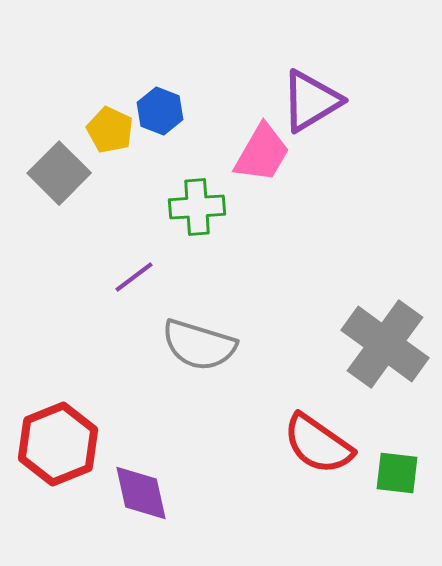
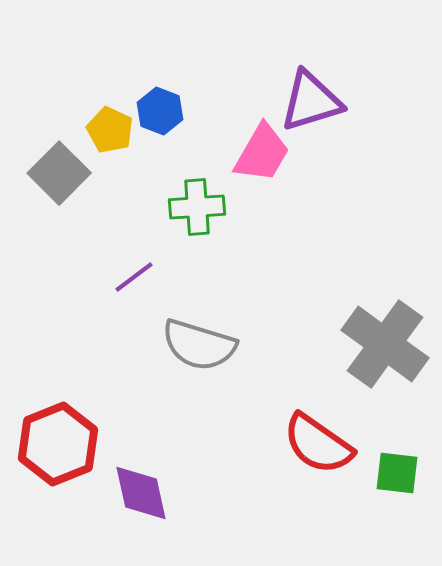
purple triangle: rotated 14 degrees clockwise
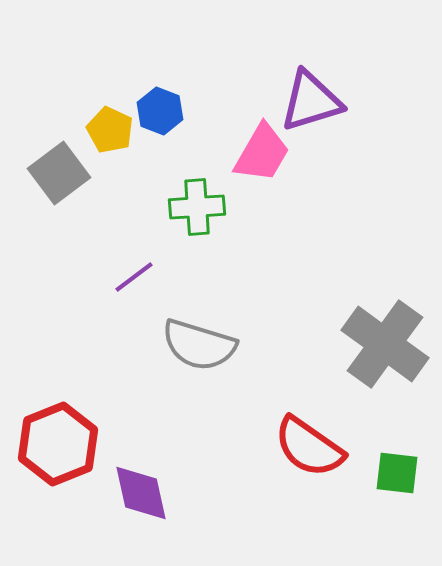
gray square: rotated 8 degrees clockwise
red semicircle: moved 9 px left, 3 px down
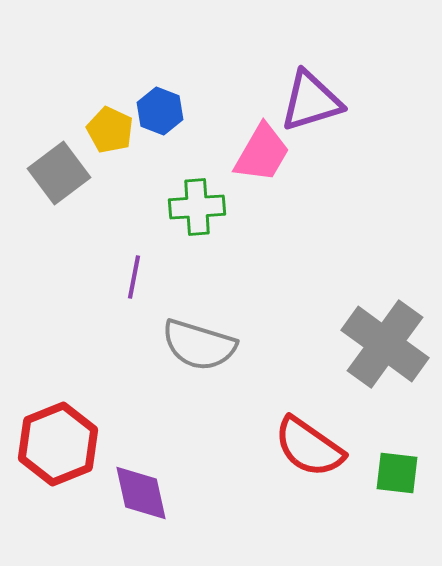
purple line: rotated 42 degrees counterclockwise
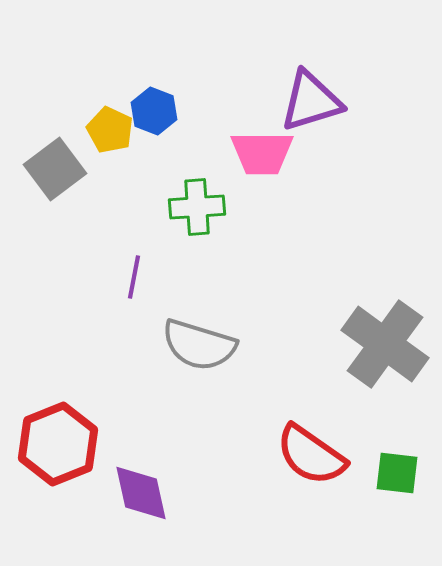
blue hexagon: moved 6 px left
pink trapezoid: rotated 60 degrees clockwise
gray square: moved 4 px left, 4 px up
red semicircle: moved 2 px right, 8 px down
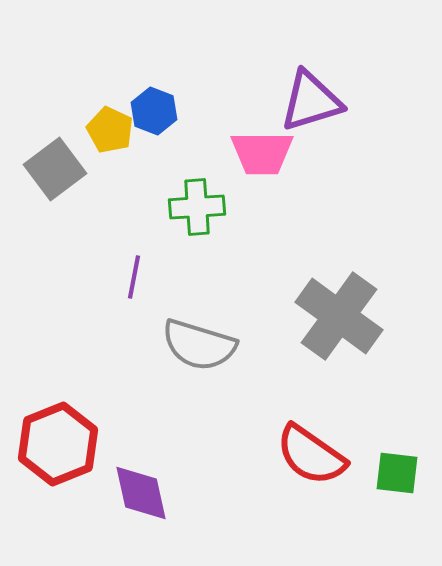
gray cross: moved 46 px left, 28 px up
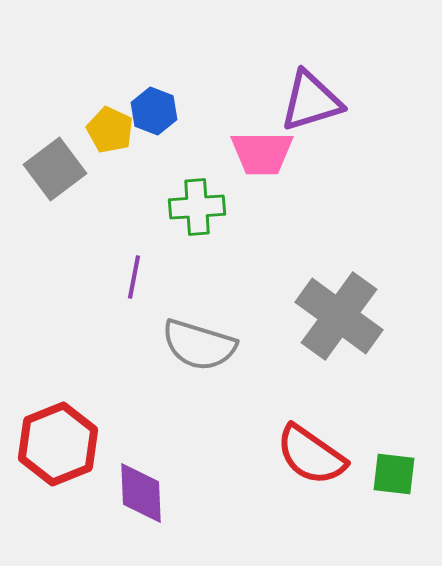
green square: moved 3 px left, 1 px down
purple diamond: rotated 10 degrees clockwise
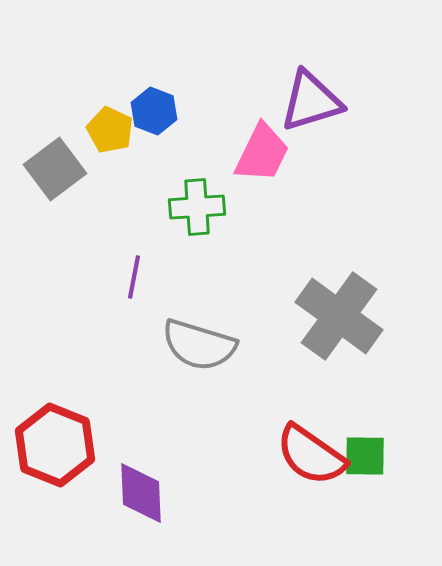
pink trapezoid: rotated 64 degrees counterclockwise
red hexagon: moved 3 px left, 1 px down; rotated 16 degrees counterclockwise
green square: moved 29 px left, 18 px up; rotated 6 degrees counterclockwise
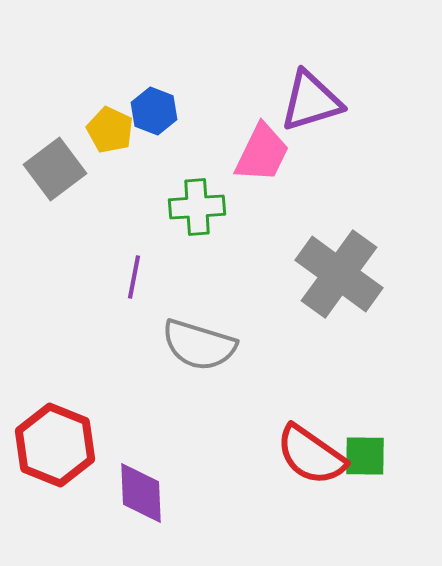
gray cross: moved 42 px up
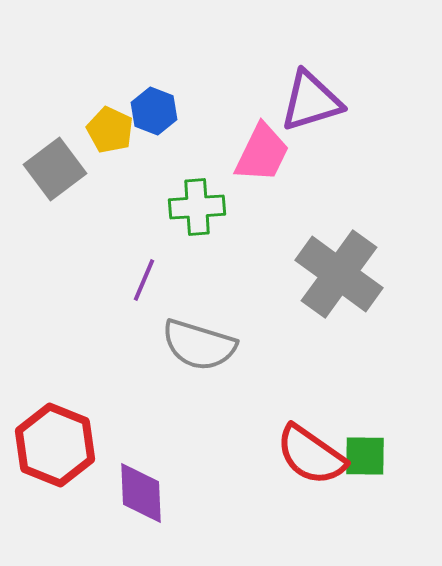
purple line: moved 10 px right, 3 px down; rotated 12 degrees clockwise
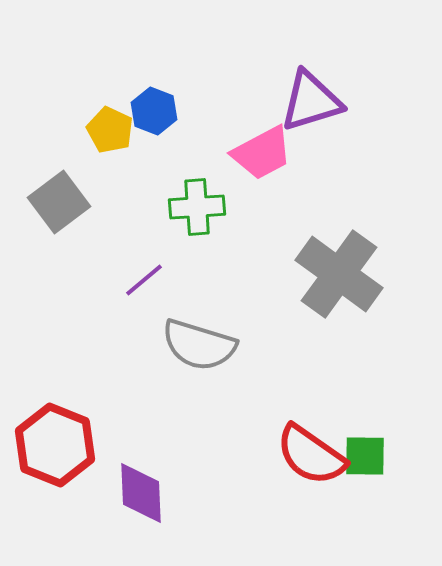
pink trapezoid: rotated 36 degrees clockwise
gray square: moved 4 px right, 33 px down
purple line: rotated 27 degrees clockwise
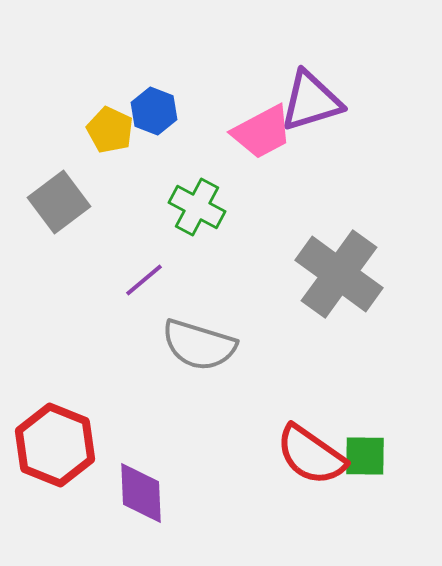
pink trapezoid: moved 21 px up
green cross: rotated 32 degrees clockwise
